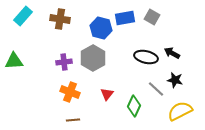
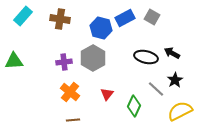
blue rectangle: rotated 18 degrees counterclockwise
black star: rotated 28 degrees clockwise
orange cross: rotated 18 degrees clockwise
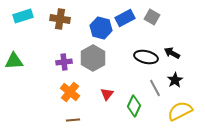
cyan rectangle: rotated 30 degrees clockwise
gray line: moved 1 px left, 1 px up; rotated 18 degrees clockwise
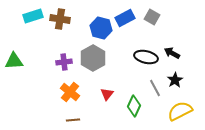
cyan rectangle: moved 10 px right
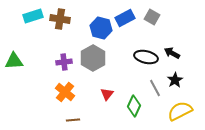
orange cross: moved 5 px left
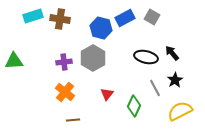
black arrow: rotated 21 degrees clockwise
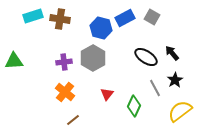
black ellipse: rotated 20 degrees clockwise
yellow semicircle: rotated 10 degrees counterclockwise
brown line: rotated 32 degrees counterclockwise
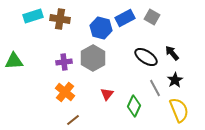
yellow semicircle: moved 1 px left, 1 px up; rotated 105 degrees clockwise
